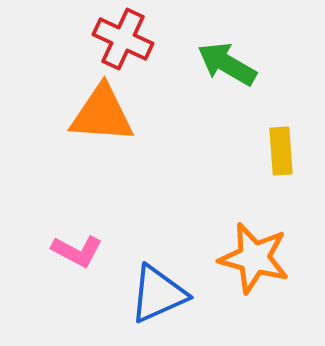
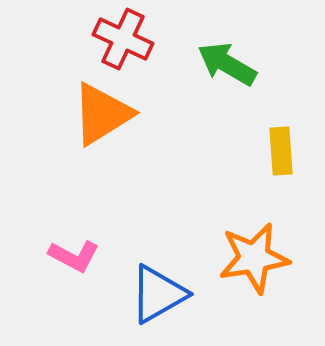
orange triangle: rotated 36 degrees counterclockwise
pink L-shape: moved 3 px left, 5 px down
orange star: rotated 24 degrees counterclockwise
blue triangle: rotated 6 degrees counterclockwise
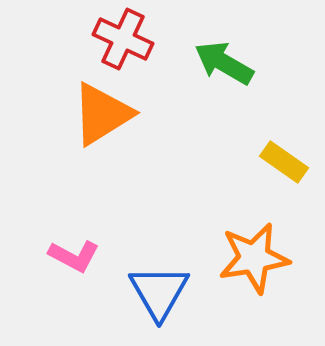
green arrow: moved 3 px left, 1 px up
yellow rectangle: moved 3 px right, 11 px down; rotated 51 degrees counterclockwise
blue triangle: moved 1 px right, 2 px up; rotated 30 degrees counterclockwise
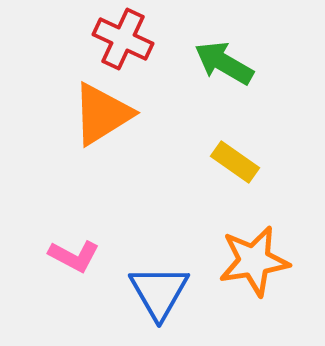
yellow rectangle: moved 49 px left
orange star: moved 3 px down
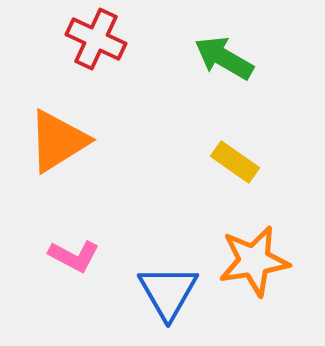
red cross: moved 27 px left
green arrow: moved 5 px up
orange triangle: moved 44 px left, 27 px down
blue triangle: moved 9 px right
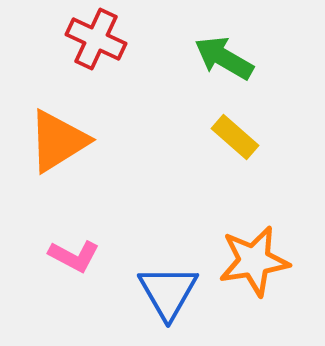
yellow rectangle: moved 25 px up; rotated 6 degrees clockwise
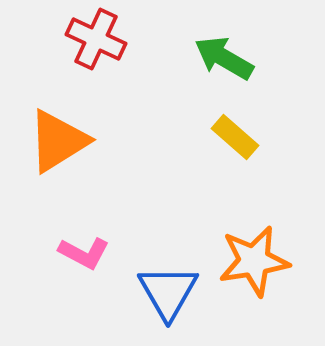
pink L-shape: moved 10 px right, 3 px up
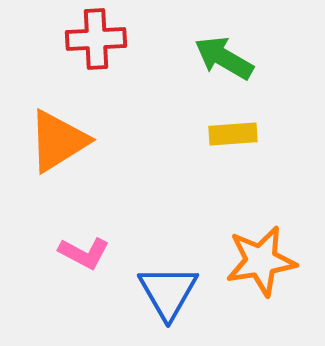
red cross: rotated 28 degrees counterclockwise
yellow rectangle: moved 2 px left, 3 px up; rotated 45 degrees counterclockwise
orange star: moved 7 px right
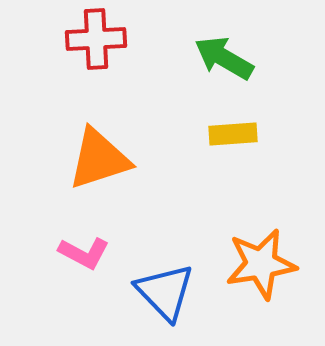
orange triangle: moved 41 px right, 18 px down; rotated 14 degrees clockwise
orange star: moved 3 px down
blue triangle: moved 3 px left; rotated 14 degrees counterclockwise
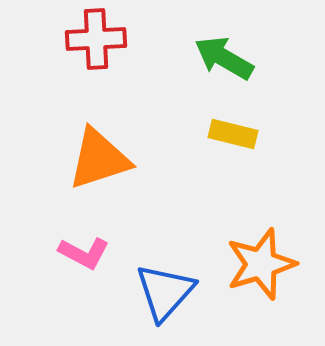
yellow rectangle: rotated 18 degrees clockwise
orange star: rotated 8 degrees counterclockwise
blue triangle: rotated 26 degrees clockwise
